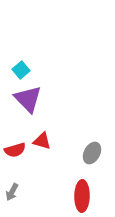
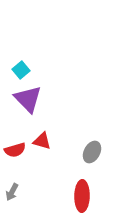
gray ellipse: moved 1 px up
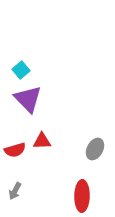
red triangle: rotated 18 degrees counterclockwise
gray ellipse: moved 3 px right, 3 px up
gray arrow: moved 3 px right, 1 px up
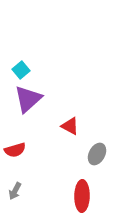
purple triangle: rotated 32 degrees clockwise
red triangle: moved 28 px right, 15 px up; rotated 30 degrees clockwise
gray ellipse: moved 2 px right, 5 px down
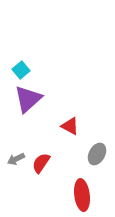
red semicircle: moved 26 px right, 13 px down; rotated 140 degrees clockwise
gray arrow: moved 1 px right, 32 px up; rotated 36 degrees clockwise
red ellipse: moved 1 px up; rotated 8 degrees counterclockwise
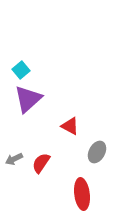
gray ellipse: moved 2 px up
gray arrow: moved 2 px left
red ellipse: moved 1 px up
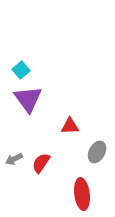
purple triangle: rotated 24 degrees counterclockwise
red triangle: rotated 30 degrees counterclockwise
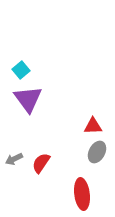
red triangle: moved 23 px right
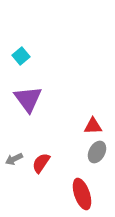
cyan square: moved 14 px up
red ellipse: rotated 12 degrees counterclockwise
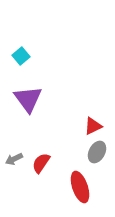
red triangle: rotated 24 degrees counterclockwise
red ellipse: moved 2 px left, 7 px up
